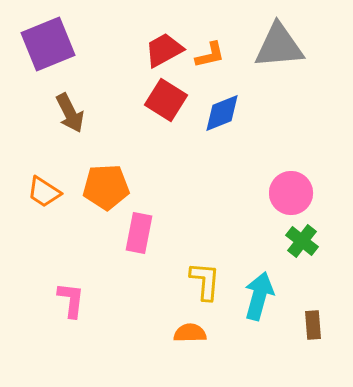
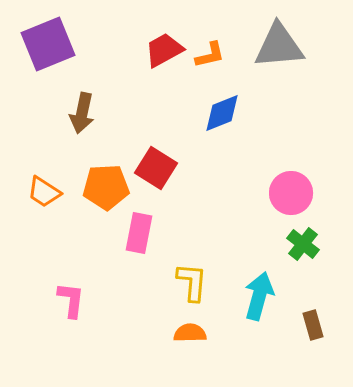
red square: moved 10 px left, 68 px down
brown arrow: moved 12 px right; rotated 39 degrees clockwise
green cross: moved 1 px right, 3 px down
yellow L-shape: moved 13 px left, 1 px down
brown rectangle: rotated 12 degrees counterclockwise
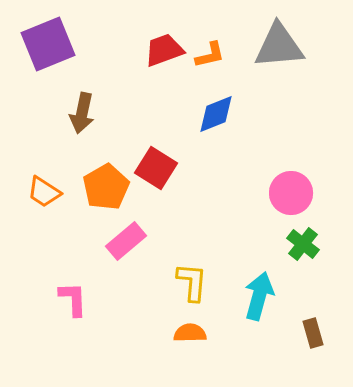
red trapezoid: rotated 9 degrees clockwise
blue diamond: moved 6 px left, 1 px down
orange pentagon: rotated 27 degrees counterclockwise
pink rectangle: moved 13 px left, 8 px down; rotated 39 degrees clockwise
pink L-shape: moved 2 px right, 1 px up; rotated 9 degrees counterclockwise
brown rectangle: moved 8 px down
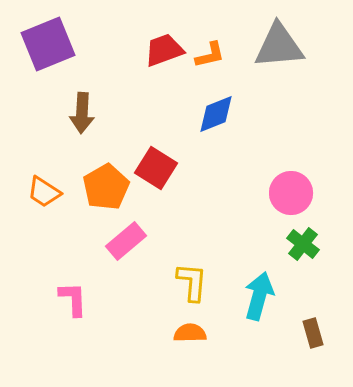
brown arrow: rotated 9 degrees counterclockwise
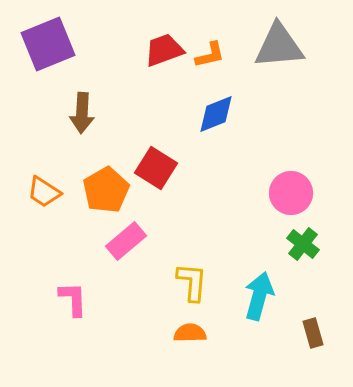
orange pentagon: moved 3 px down
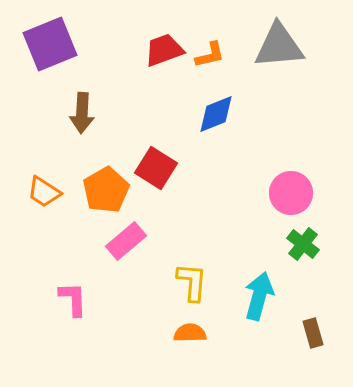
purple square: moved 2 px right
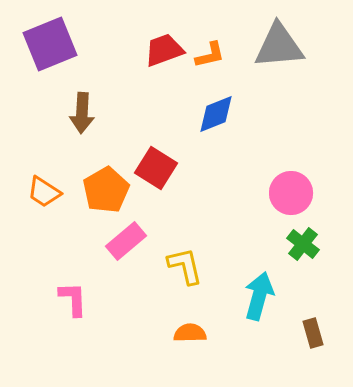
yellow L-shape: moved 7 px left, 16 px up; rotated 18 degrees counterclockwise
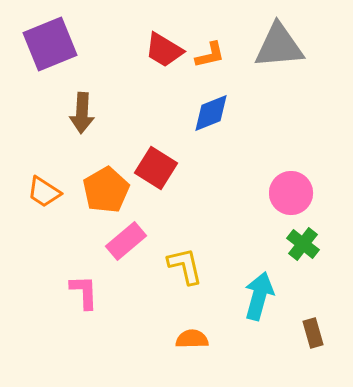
red trapezoid: rotated 129 degrees counterclockwise
blue diamond: moved 5 px left, 1 px up
pink L-shape: moved 11 px right, 7 px up
orange semicircle: moved 2 px right, 6 px down
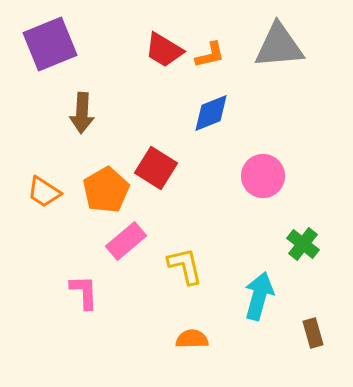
pink circle: moved 28 px left, 17 px up
